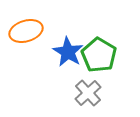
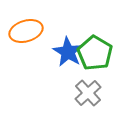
green pentagon: moved 4 px left, 2 px up
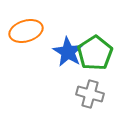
green pentagon: rotated 8 degrees clockwise
gray cross: moved 2 px right, 1 px down; rotated 32 degrees counterclockwise
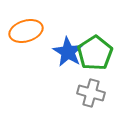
gray cross: moved 1 px right, 1 px up
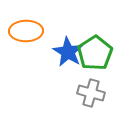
orange ellipse: rotated 16 degrees clockwise
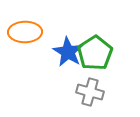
orange ellipse: moved 1 px left, 1 px down
gray cross: moved 1 px left, 1 px up
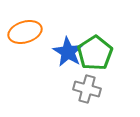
orange ellipse: rotated 16 degrees counterclockwise
gray cross: moved 3 px left, 3 px up
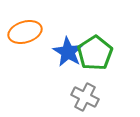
gray cross: moved 2 px left, 8 px down; rotated 12 degrees clockwise
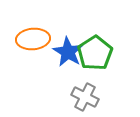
orange ellipse: moved 8 px right, 7 px down; rotated 12 degrees clockwise
